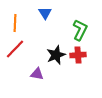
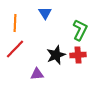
purple triangle: rotated 16 degrees counterclockwise
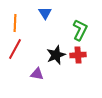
red line: rotated 15 degrees counterclockwise
purple triangle: rotated 16 degrees clockwise
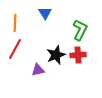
purple triangle: moved 1 px right, 4 px up; rotated 24 degrees counterclockwise
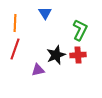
red line: rotated 10 degrees counterclockwise
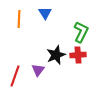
orange line: moved 4 px right, 4 px up
green L-shape: moved 1 px right, 2 px down
red line: moved 27 px down
purple triangle: rotated 40 degrees counterclockwise
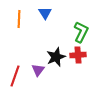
black star: moved 2 px down
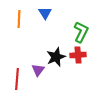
red line: moved 2 px right, 3 px down; rotated 15 degrees counterclockwise
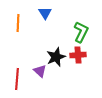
orange line: moved 1 px left, 4 px down
purple triangle: moved 2 px right, 1 px down; rotated 24 degrees counterclockwise
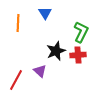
black star: moved 6 px up
red line: moved 1 px left, 1 px down; rotated 25 degrees clockwise
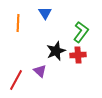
green L-shape: rotated 10 degrees clockwise
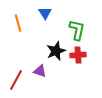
orange line: rotated 18 degrees counterclockwise
green L-shape: moved 4 px left, 2 px up; rotated 25 degrees counterclockwise
purple triangle: rotated 24 degrees counterclockwise
